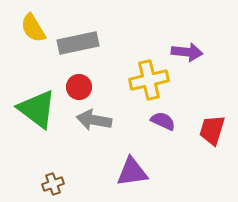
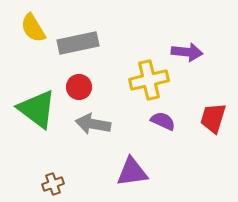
gray arrow: moved 1 px left, 4 px down
red trapezoid: moved 1 px right, 12 px up
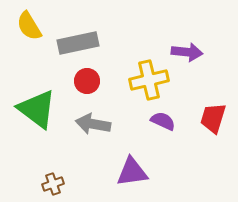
yellow semicircle: moved 4 px left, 2 px up
red circle: moved 8 px right, 6 px up
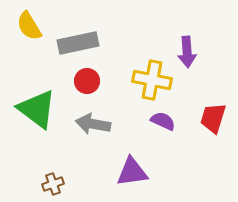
purple arrow: rotated 80 degrees clockwise
yellow cross: moved 3 px right; rotated 24 degrees clockwise
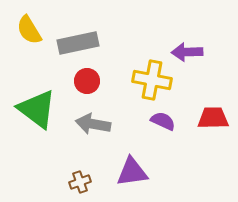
yellow semicircle: moved 4 px down
purple arrow: rotated 92 degrees clockwise
red trapezoid: rotated 72 degrees clockwise
brown cross: moved 27 px right, 2 px up
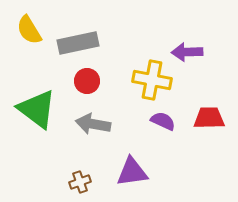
red trapezoid: moved 4 px left
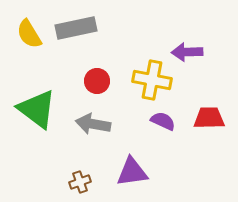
yellow semicircle: moved 4 px down
gray rectangle: moved 2 px left, 15 px up
red circle: moved 10 px right
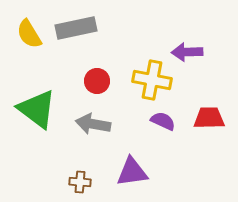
brown cross: rotated 25 degrees clockwise
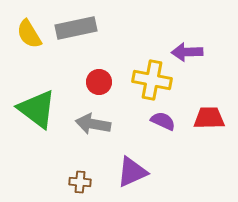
red circle: moved 2 px right, 1 px down
purple triangle: rotated 16 degrees counterclockwise
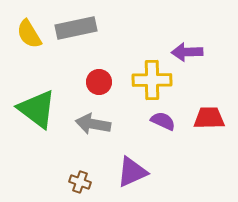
yellow cross: rotated 12 degrees counterclockwise
brown cross: rotated 15 degrees clockwise
